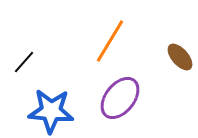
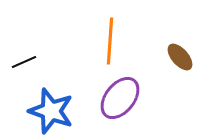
orange line: rotated 27 degrees counterclockwise
black line: rotated 25 degrees clockwise
blue star: rotated 15 degrees clockwise
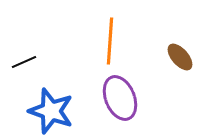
purple ellipse: rotated 60 degrees counterclockwise
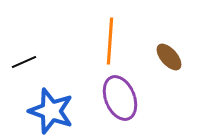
brown ellipse: moved 11 px left
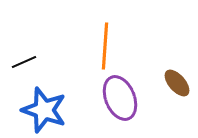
orange line: moved 5 px left, 5 px down
brown ellipse: moved 8 px right, 26 px down
blue star: moved 7 px left, 1 px up
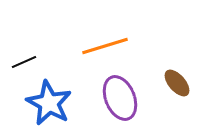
orange line: rotated 69 degrees clockwise
blue star: moved 5 px right, 7 px up; rotated 9 degrees clockwise
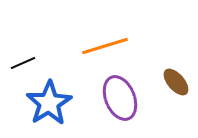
black line: moved 1 px left, 1 px down
brown ellipse: moved 1 px left, 1 px up
blue star: rotated 12 degrees clockwise
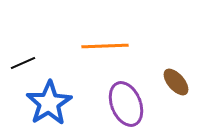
orange line: rotated 15 degrees clockwise
purple ellipse: moved 6 px right, 6 px down
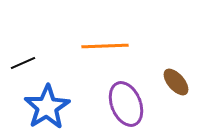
blue star: moved 2 px left, 4 px down
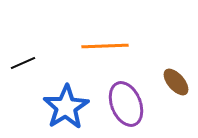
blue star: moved 19 px right
